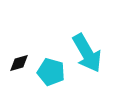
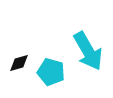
cyan arrow: moved 1 px right, 2 px up
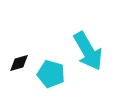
cyan pentagon: moved 2 px down
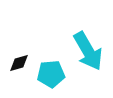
cyan pentagon: rotated 20 degrees counterclockwise
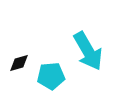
cyan pentagon: moved 2 px down
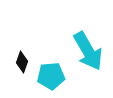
black diamond: moved 3 px right, 1 px up; rotated 55 degrees counterclockwise
